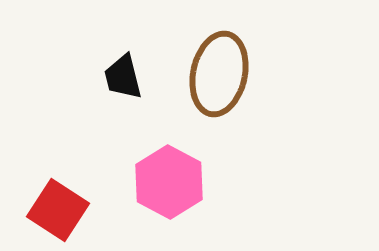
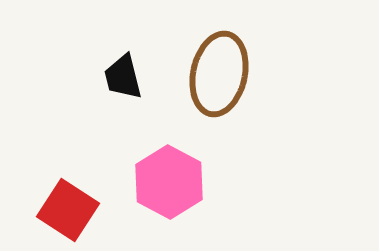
red square: moved 10 px right
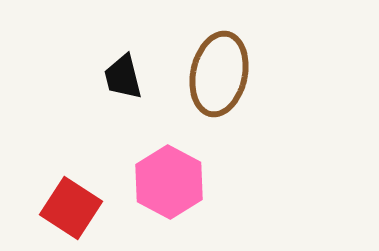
red square: moved 3 px right, 2 px up
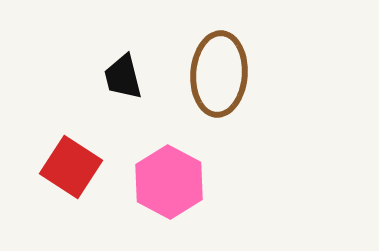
brown ellipse: rotated 8 degrees counterclockwise
red square: moved 41 px up
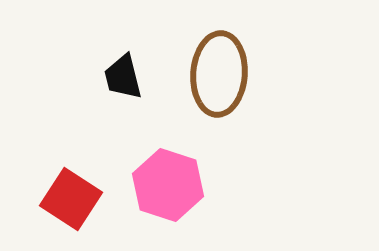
red square: moved 32 px down
pink hexagon: moved 1 px left, 3 px down; rotated 10 degrees counterclockwise
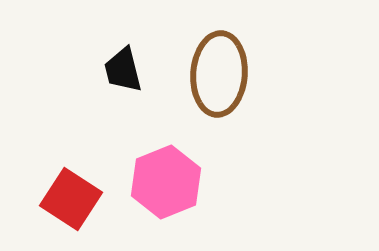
black trapezoid: moved 7 px up
pink hexagon: moved 2 px left, 3 px up; rotated 20 degrees clockwise
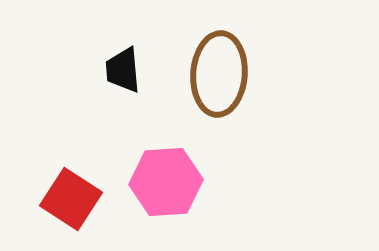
black trapezoid: rotated 9 degrees clockwise
pink hexagon: rotated 18 degrees clockwise
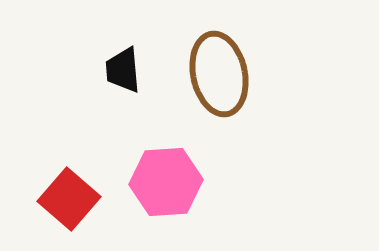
brown ellipse: rotated 16 degrees counterclockwise
red square: moved 2 px left; rotated 8 degrees clockwise
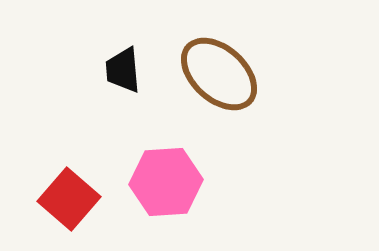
brown ellipse: rotated 36 degrees counterclockwise
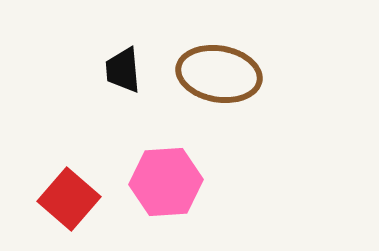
brown ellipse: rotated 32 degrees counterclockwise
